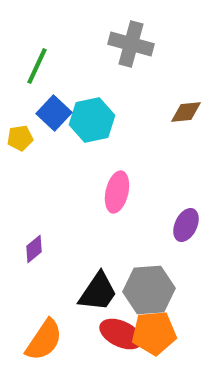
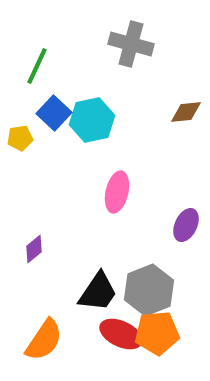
gray hexagon: rotated 18 degrees counterclockwise
orange pentagon: moved 3 px right
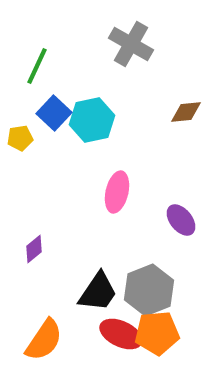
gray cross: rotated 15 degrees clockwise
purple ellipse: moved 5 px left, 5 px up; rotated 64 degrees counterclockwise
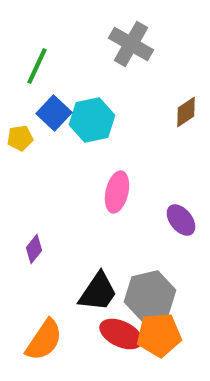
brown diamond: rotated 28 degrees counterclockwise
purple diamond: rotated 12 degrees counterclockwise
gray hexagon: moved 1 px right, 6 px down; rotated 9 degrees clockwise
orange pentagon: moved 2 px right, 2 px down
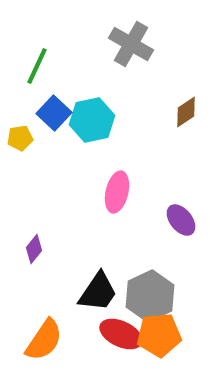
gray hexagon: rotated 12 degrees counterclockwise
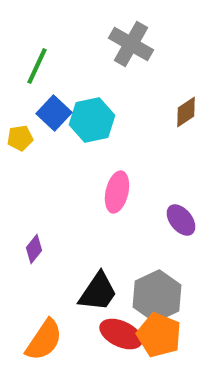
gray hexagon: moved 7 px right
orange pentagon: rotated 27 degrees clockwise
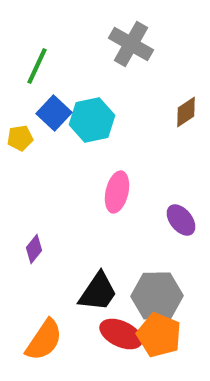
gray hexagon: rotated 24 degrees clockwise
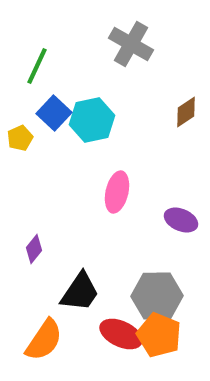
yellow pentagon: rotated 15 degrees counterclockwise
purple ellipse: rotated 28 degrees counterclockwise
black trapezoid: moved 18 px left
